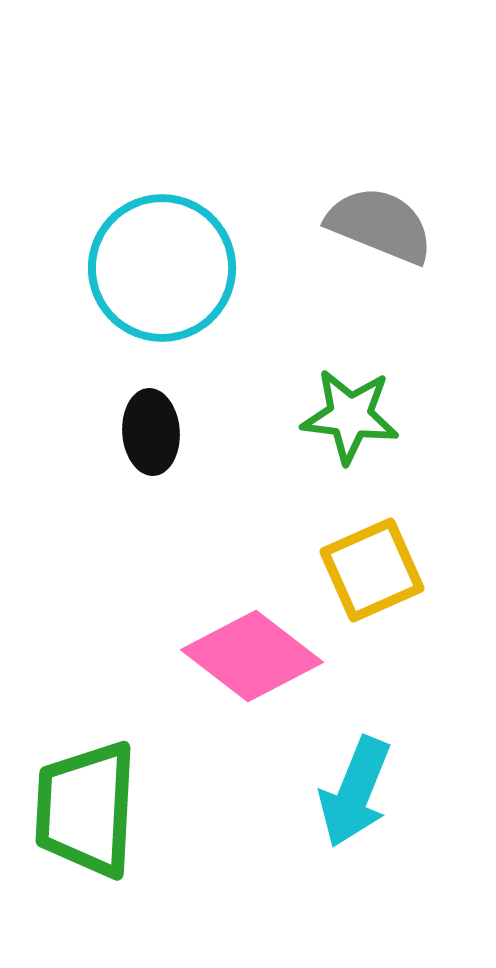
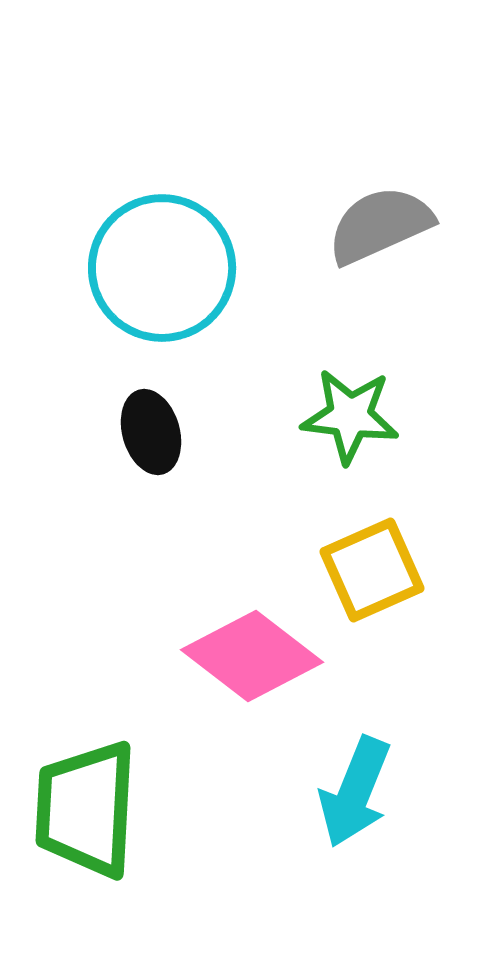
gray semicircle: rotated 46 degrees counterclockwise
black ellipse: rotated 12 degrees counterclockwise
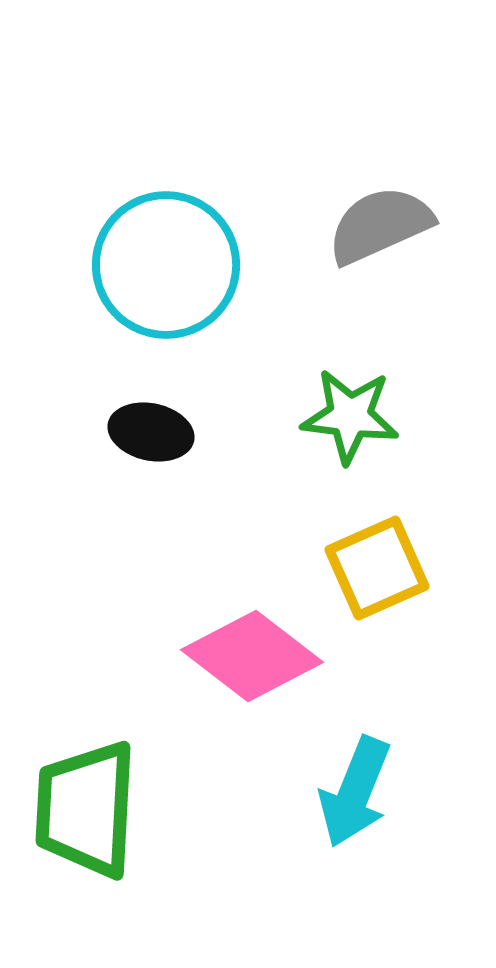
cyan circle: moved 4 px right, 3 px up
black ellipse: rotated 62 degrees counterclockwise
yellow square: moved 5 px right, 2 px up
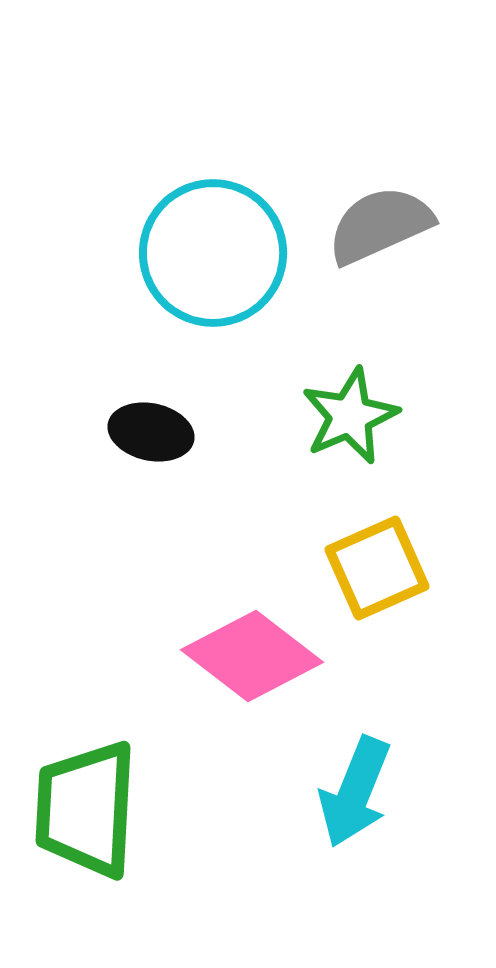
cyan circle: moved 47 px right, 12 px up
green star: rotated 30 degrees counterclockwise
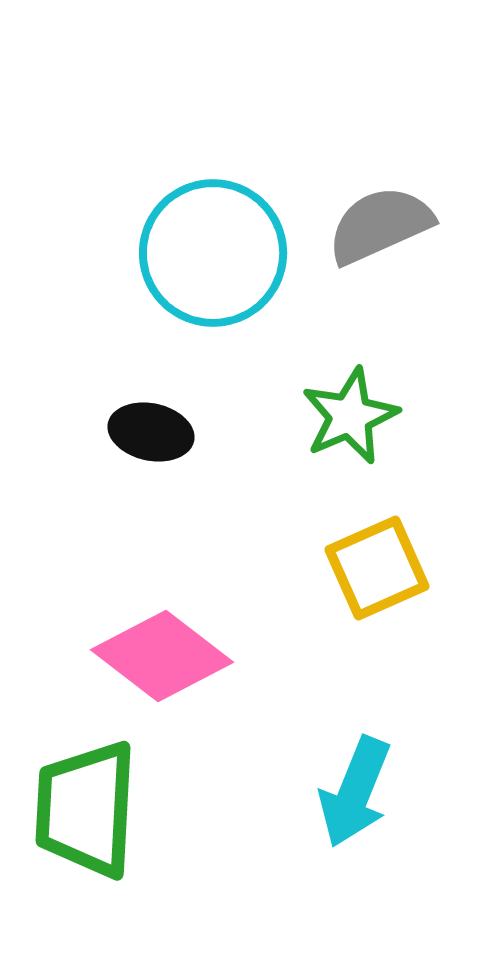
pink diamond: moved 90 px left
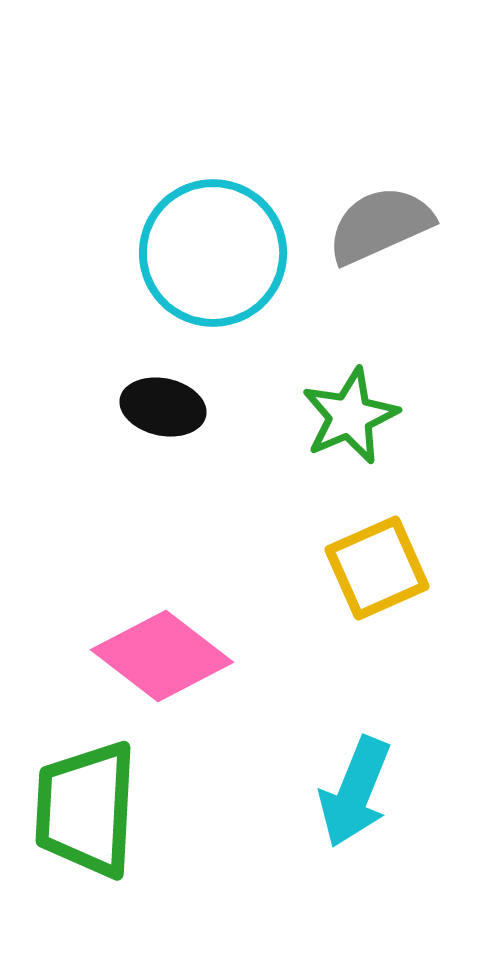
black ellipse: moved 12 px right, 25 px up
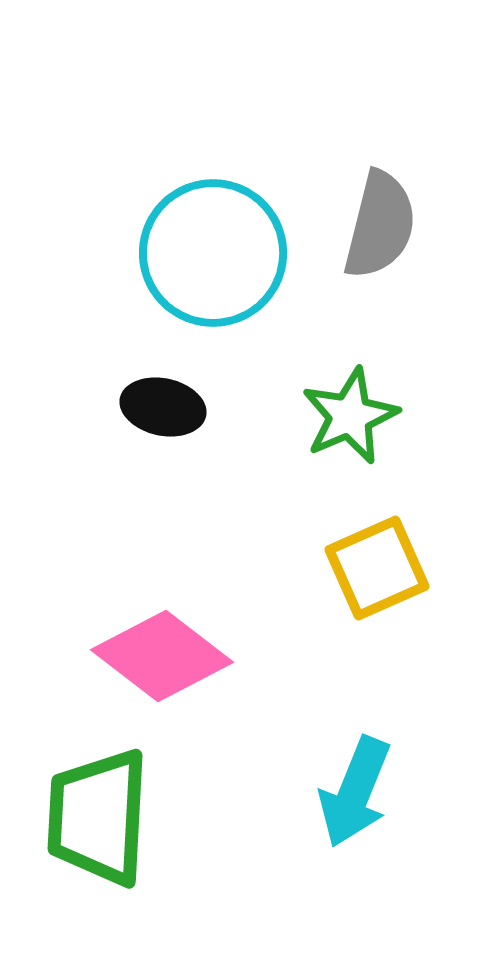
gray semicircle: rotated 128 degrees clockwise
green trapezoid: moved 12 px right, 8 px down
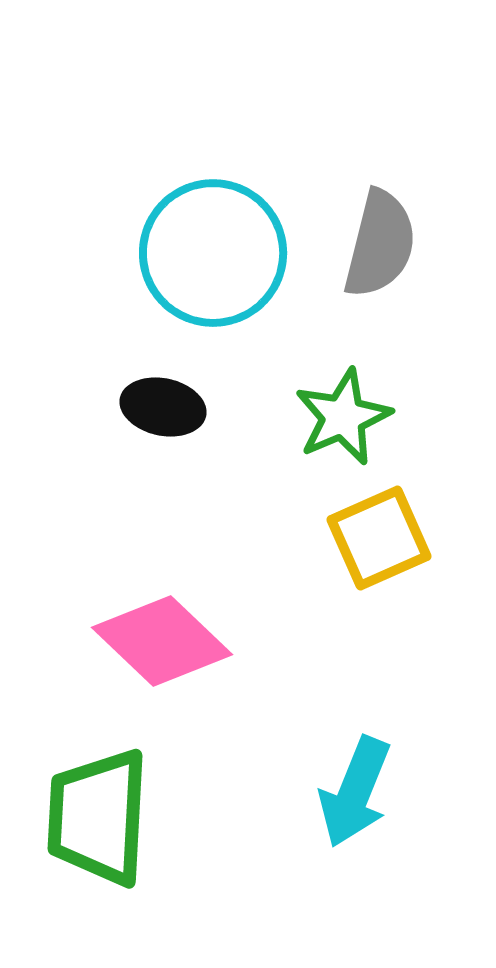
gray semicircle: moved 19 px down
green star: moved 7 px left, 1 px down
yellow square: moved 2 px right, 30 px up
pink diamond: moved 15 px up; rotated 6 degrees clockwise
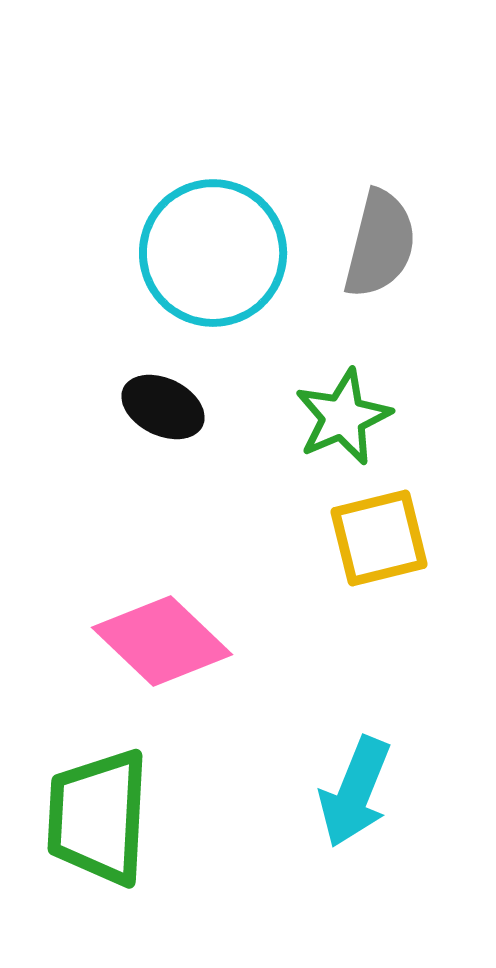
black ellipse: rotated 14 degrees clockwise
yellow square: rotated 10 degrees clockwise
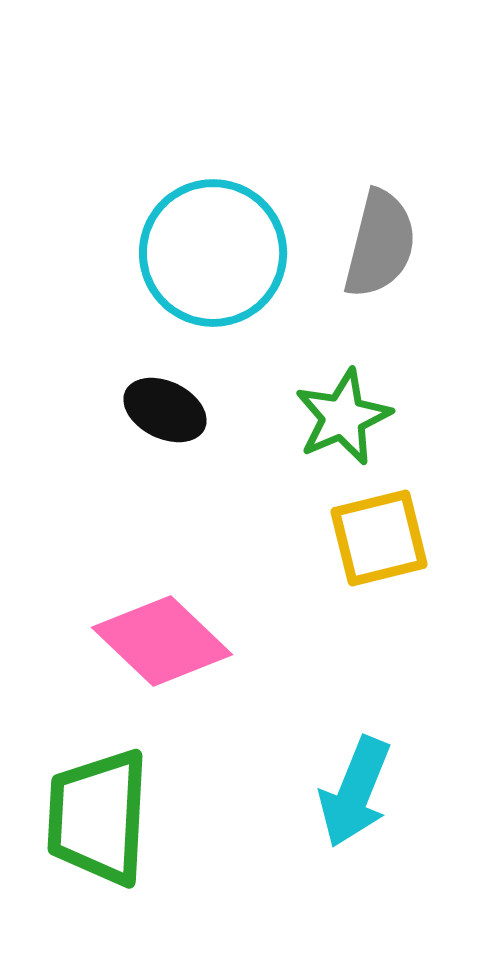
black ellipse: moved 2 px right, 3 px down
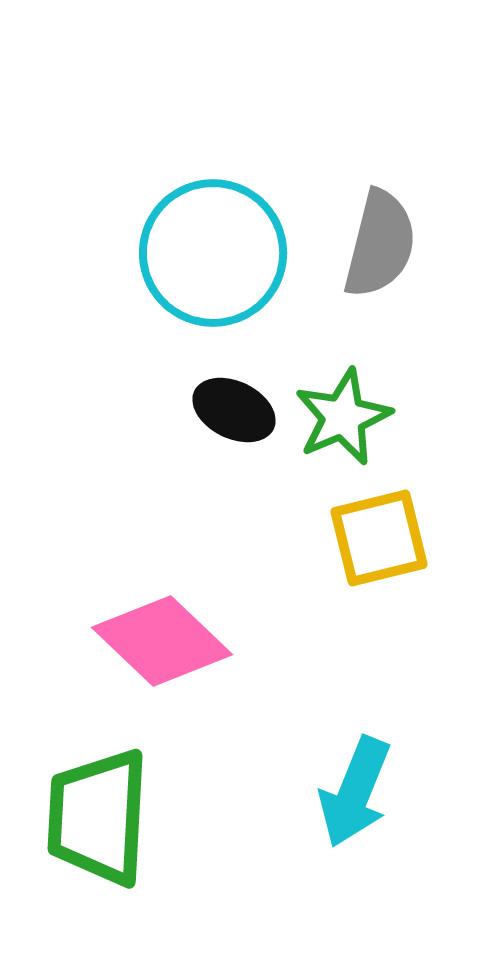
black ellipse: moved 69 px right
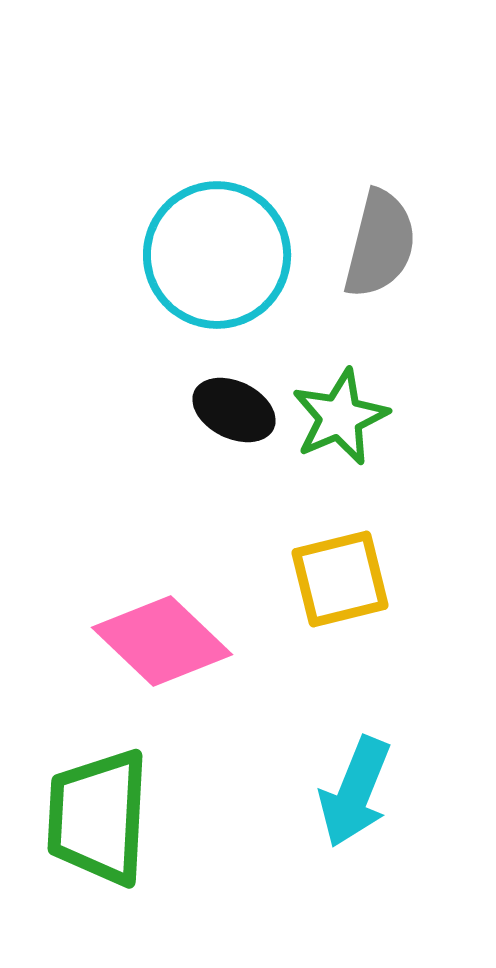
cyan circle: moved 4 px right, 2 px down
green star: moved 3 px left
yellow square: moved 39 px left, 41 px down
